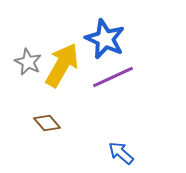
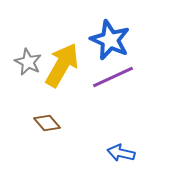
blue star: moved 5 px right, 1 px down
blue arrow: rotated 28 degrees counterclockwise
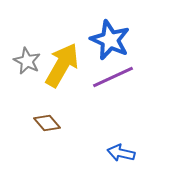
gray star: moved 1 px left, 1 px up
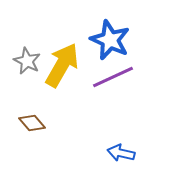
brown diamond: moved 15 px left
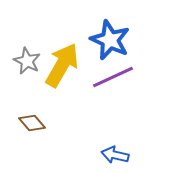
blue arrow: moved 6 px left, 2 px down
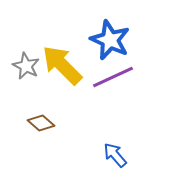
gray star: moved 1 px left, 5 px down
yellow arrow: rotated 75 degrees counterclockwise
brown diamond: moved 9 px right; rotated 8 degrees counterclockwise
blue arrow: rotated 36 degrees clockwise
